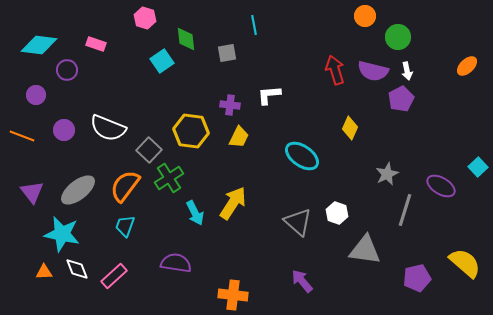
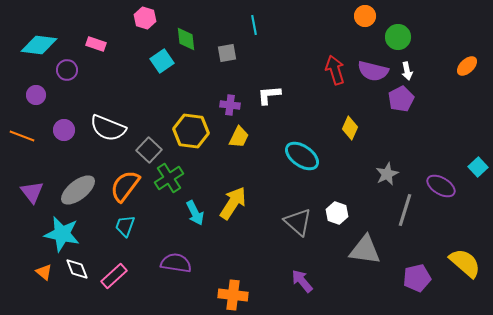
orange triangle at (44, 272): rotated 42 degrees clockwise
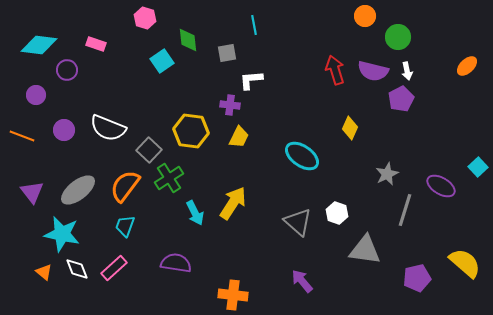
green diamond at (186, 39): moved 2 px right, 1 px down
white L-shape at (269, 95): moved 18 px left, 15 px up
pink rectangle at (114, 276): moved 8 px up
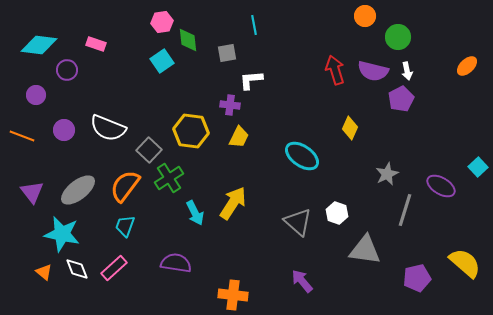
pink hexagon at (145, 18): moved 17 px right, 4 px down; rotated 25 degrees counterclockwise
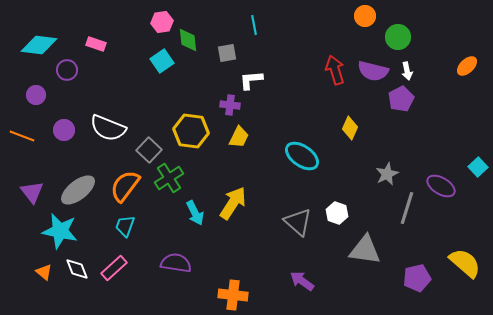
gray line at (405, 210): moved 2 px right, 2 px up
cyan star at (62, 234): moved 2 px left, 3 px up
purple arrow at (302, 281): rotated 15 degrees counterclockwise
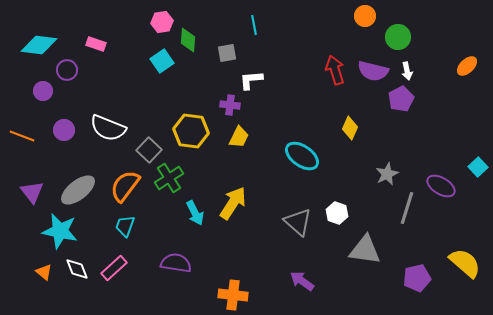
green diamond at (188, 40): rotated 10 degrees clockwise
purple circle at (36, 95): moved 7 px right, 4 px up
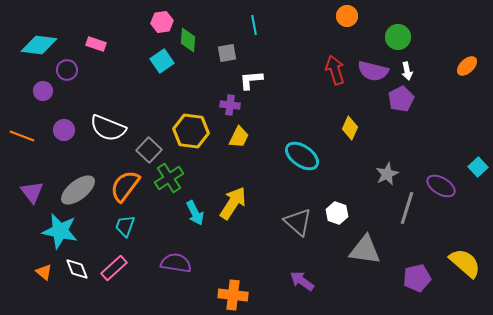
orange circle at (365, 16): moved 18 px left
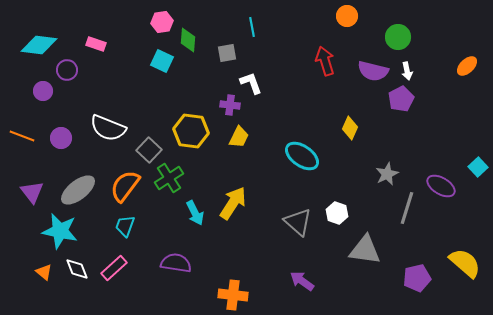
cyan line at (254, 25): moved 2 px left, 2 px down
cyan square at (162, 61): rotated 30 degrees counterclockwise
red arrow at (335, 70): moved 10 px left, 9 px up
white L-shape at (251, 80): moved 3 px down; rotated 75 degrees clockwise
purple circle at (64, 130): moved 3 px left, 8 px down
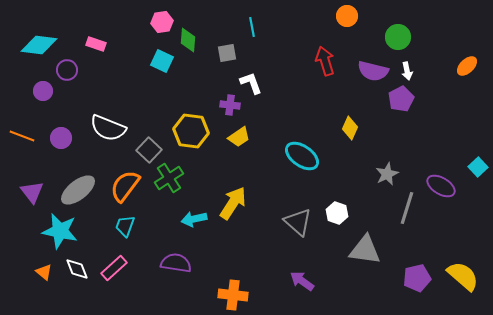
yellow trapezoid at (239, 137): rotated 30 degrees clockwise
cyan arrow at (195, 213): moved 1 px left, 6 px down; rotated 105 degrees clockwise
yellow semicircle at (465, 263): moved 2 px left, 13 px down
